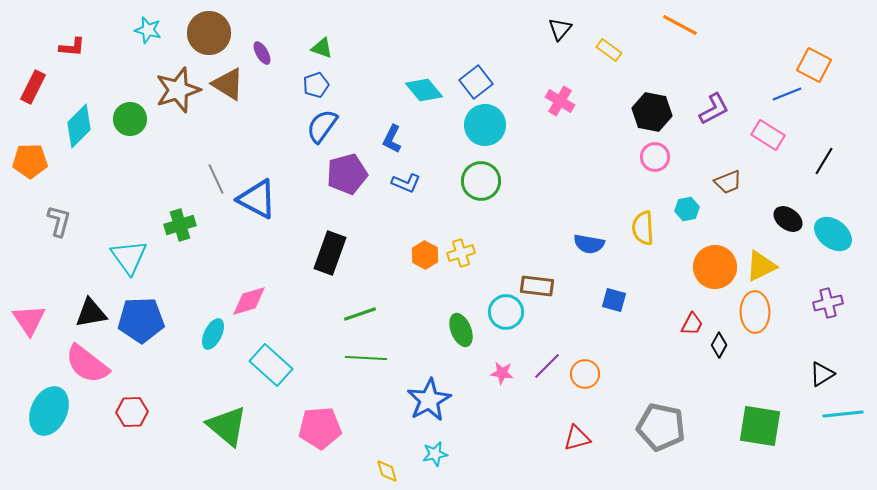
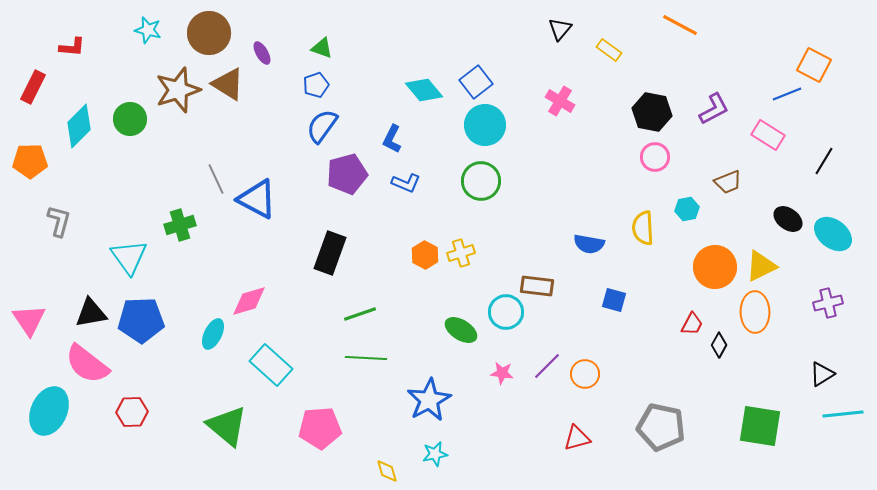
green ellipse at (461, 330): rotated 36 degrees counterclockwise
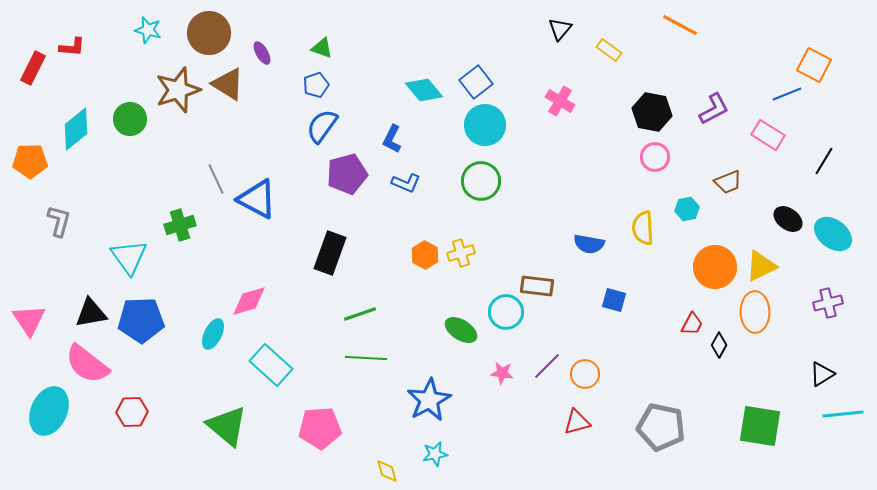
red rectangle at (33, 87): moved 19 px up
cyan diamond at (79, 126): moved 3 px left, 3 px down; rotated 6 degrees clockwise
red triangle at (577, 438): moved 16 px up
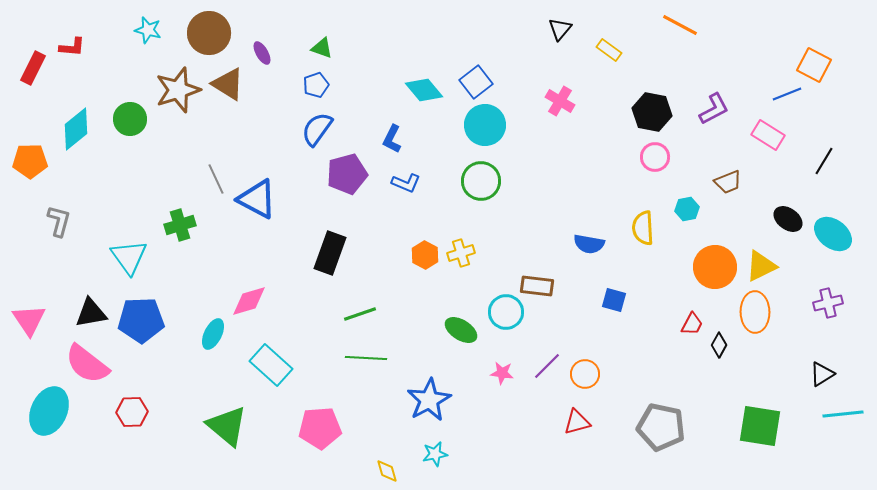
blue semicircle at (322, 126): moved 5 px left, 3 px down
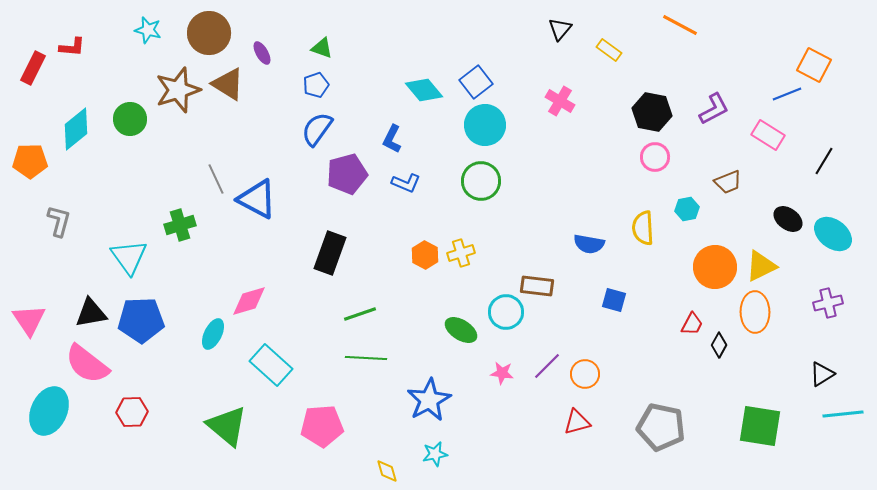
pink pentagon at (320, 428): moved 2 px right, 2 px up
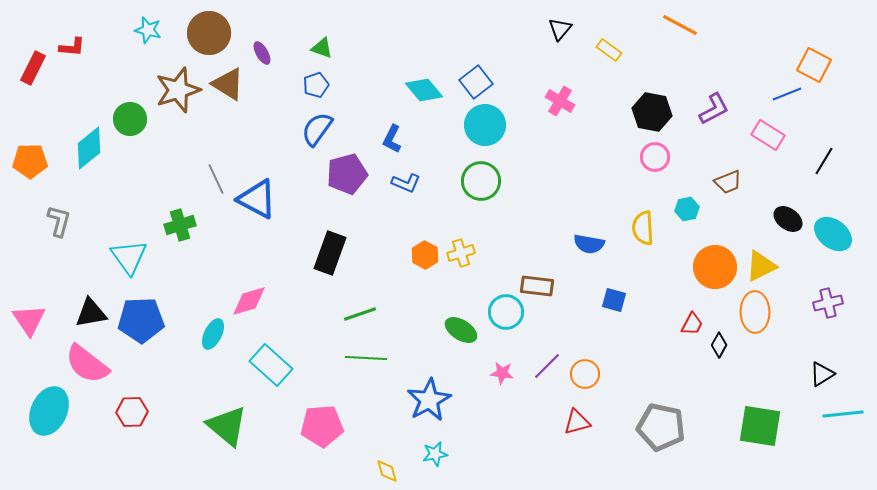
cyan diamond at (76, 129): moved 13 px right, 19 px down
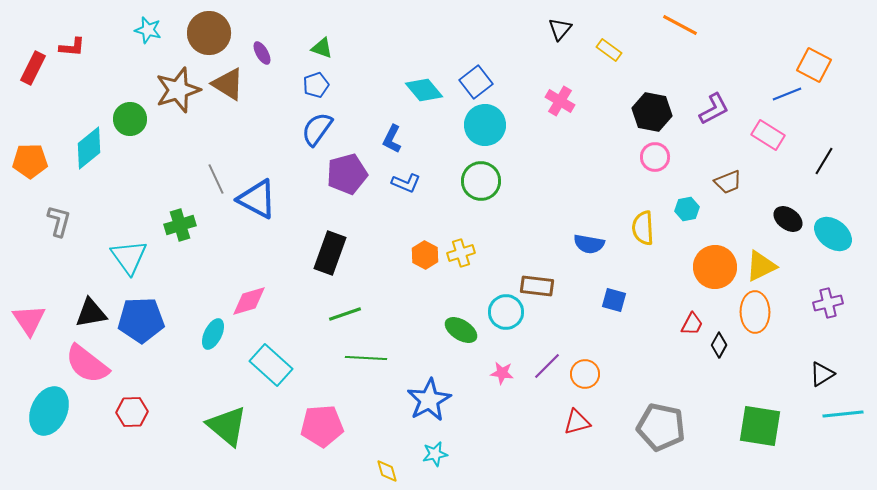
green line at (360, 314): moved 15 px left
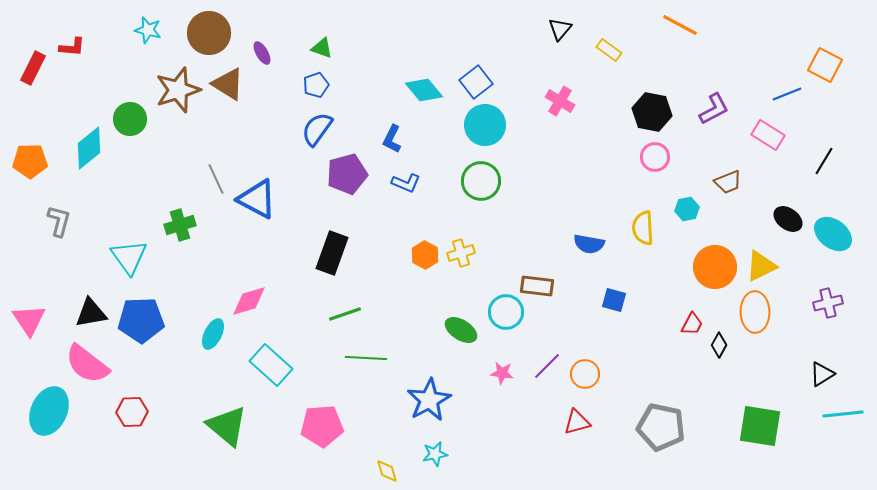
orange square at (814, 65): moved 11 px right
black rectangle at (330, 253): moved 2 px right
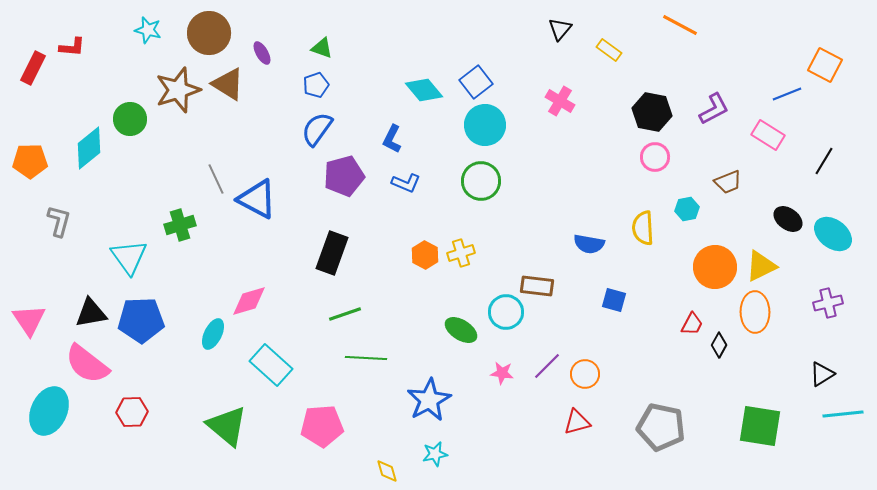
purple pentagon at (347, 174): moved 3 px left, 2 px down
